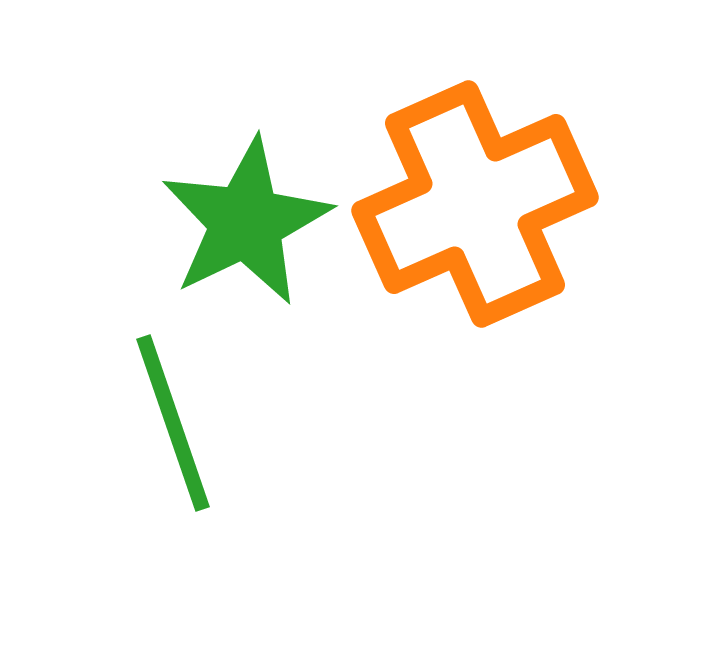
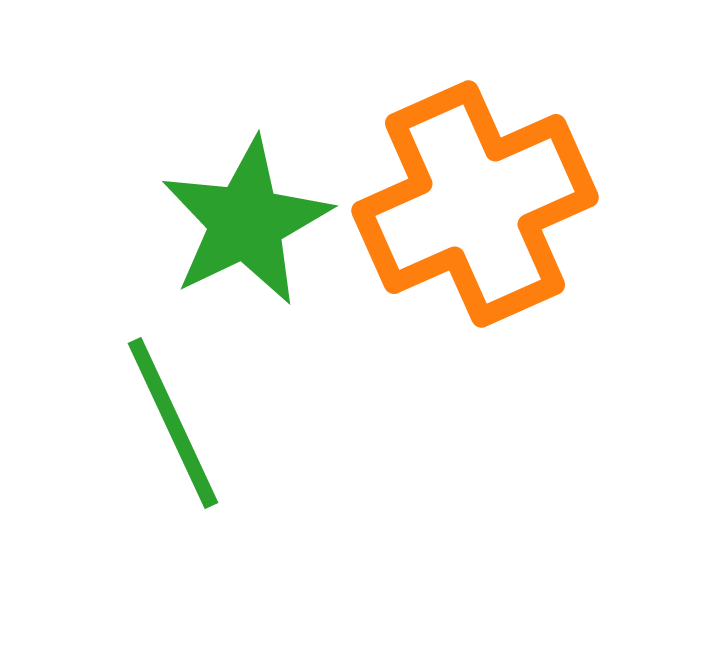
green line: rotated 6 degrees counterclockwise
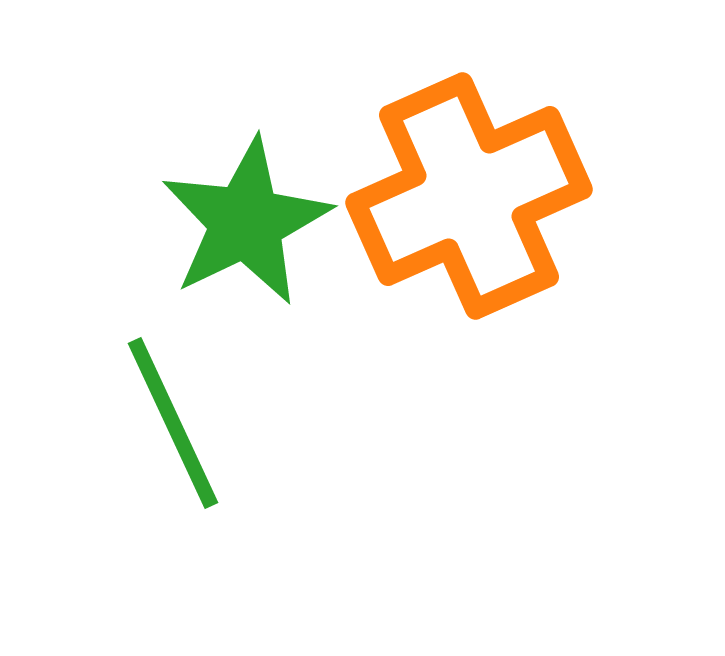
orange cross: moved 6 px left, 8 px up
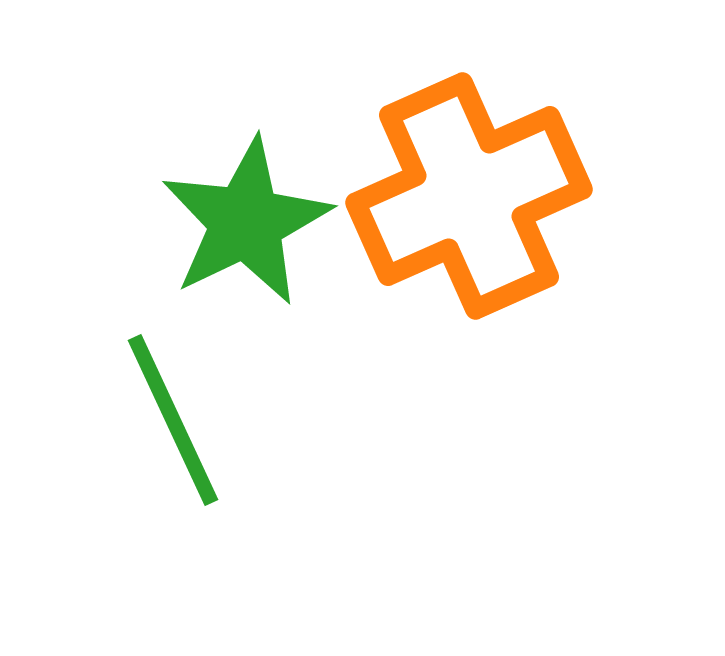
green line: moved 3 px up
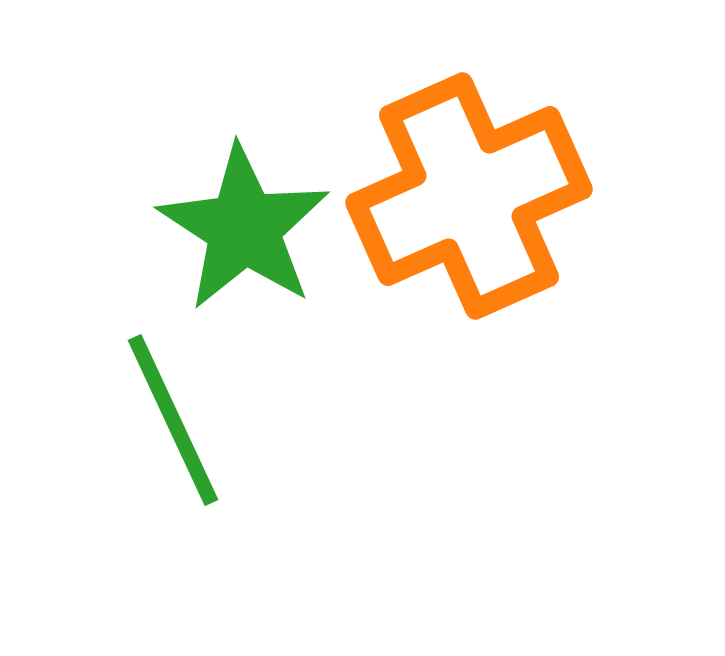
green star: moved 2 px left, 6 px down; rotated 13 degrees counterclockwise
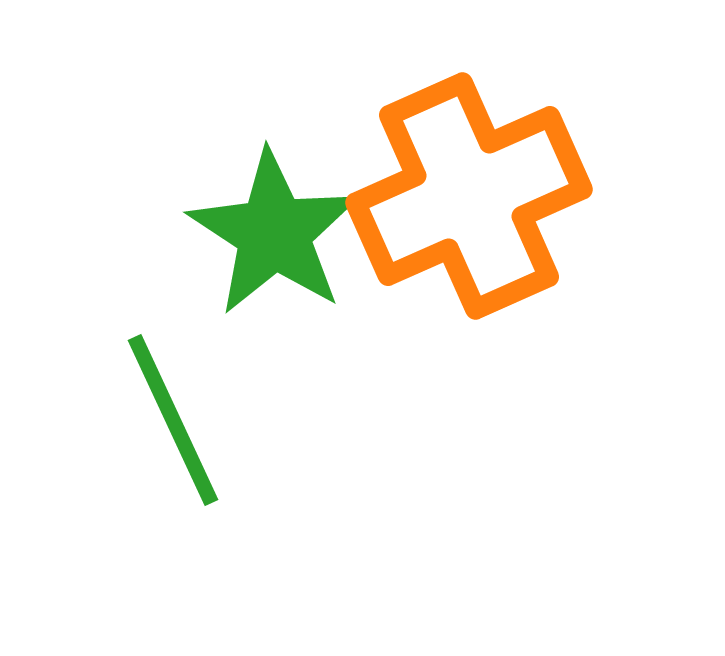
green star: moved 30 px right, 5 px down
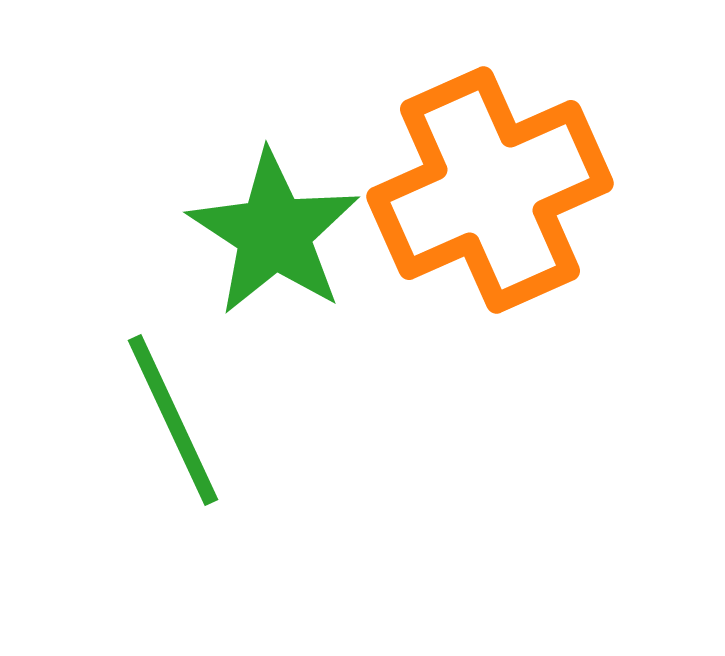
orange cross: moved 21 px right, 6 px up
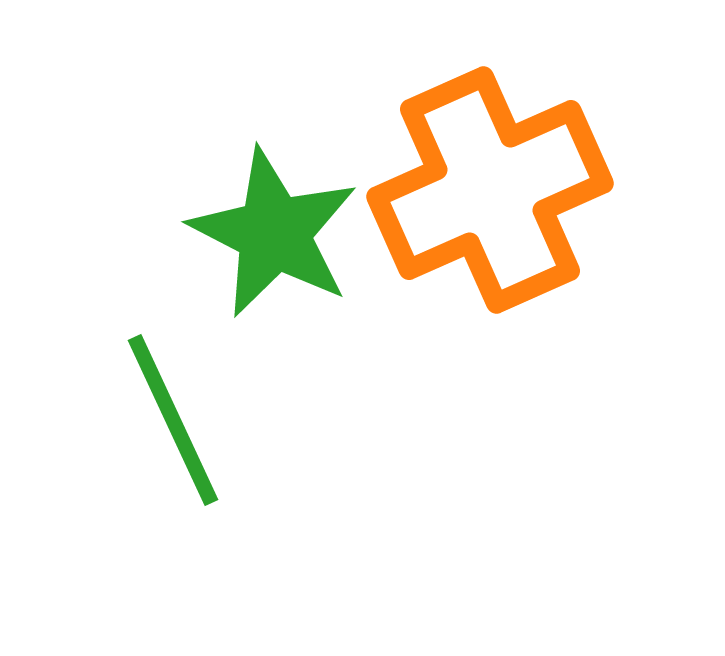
green star: rotated 6 degrees counterclockwise
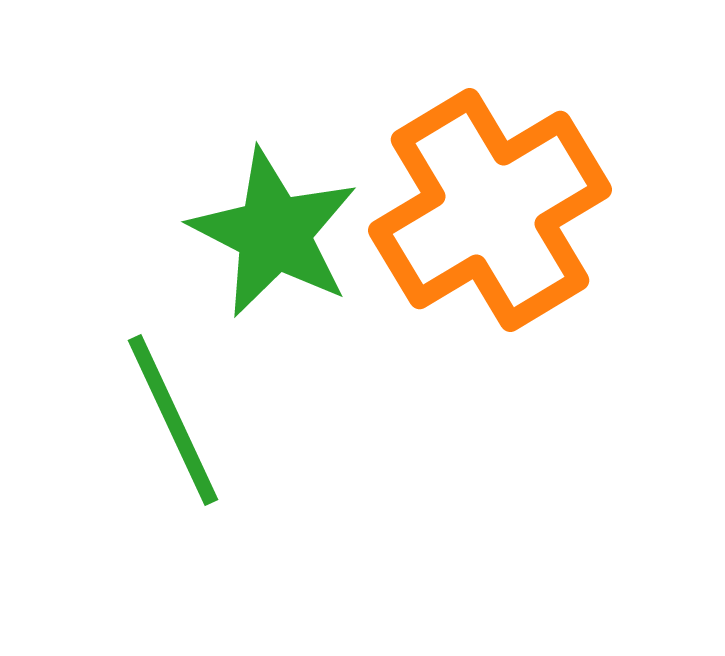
orange cross: moved 20 px down; rotated 7 degrees counterclockwise
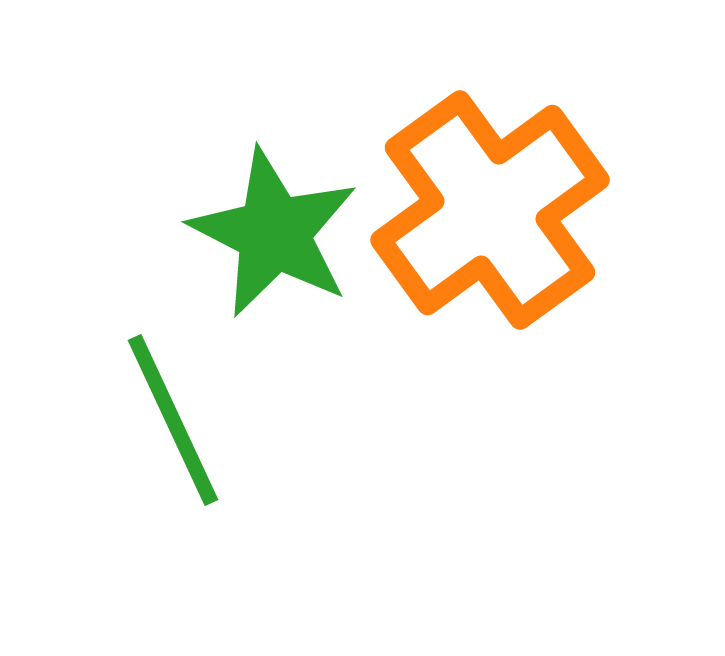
orange cross: rotated 5 degrees counterclockwise
